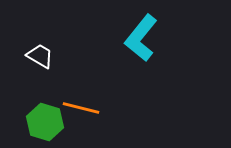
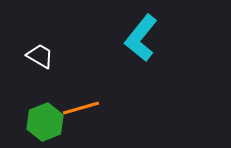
orange line: rotated 30 degrees counterclockwise
green hexagon: rotated 21 degrees clockwise
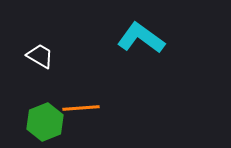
cyan L-shape: rotated 87 degrees clockwise
orange line: rotated 12 degrees clockwise
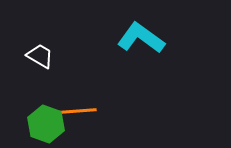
orange line: moved 3 px left, 3 px down
green hexagon: moved 1 px right, 2 px down; rotated 18 degrees counterclockwise
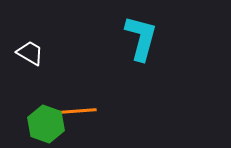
cyan L-shape: rotated 69 degrees clockwise
white trapezoid: moved 10 px left, 3 px up
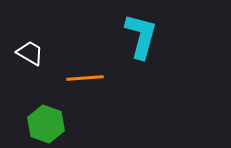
cyan L-shape: moved 2 px up
orange line: moved 7 px right, 33 px up
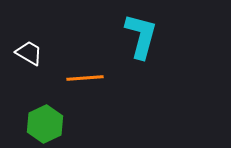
white trapezoid: moved 1 px left
green hexagon: moved 1 px left; rotated 15 degrees clockwise
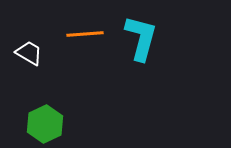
cyan L-shape: moved 2 px down
orange line: moved 44 px up
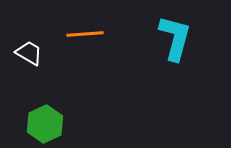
cyan L-shape: moved 34 px right
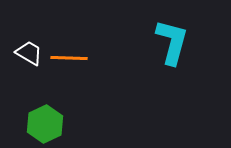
orange line: moved 16 px left, 24 px down; rotated 6 degrees clockwise
cyan L-shape: moved 3 px left, 4 px down
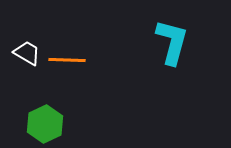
white trapezoid: moved 2 px left
orange line: moved 2 px left, 2 px down
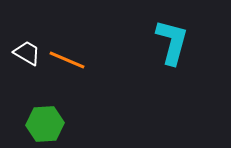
orange line: rotated 21 degrees clockwise
green hexagon: rotated 21 degrees clockwise
